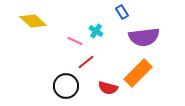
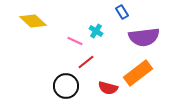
orange rectangle: rotated 8 degrees clockwise
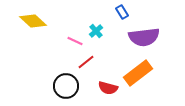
cyan cross: rotated 16 degrees clockwise
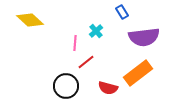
yellow diamond: moved 3 px left, 1 px up
pink line: moved 2 px down; rotated 70 degrees clockwise
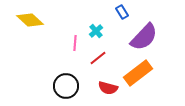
purple semicircle: rotated 40 degrees counterclockwise
red line: moved 12 px right, 4 px up
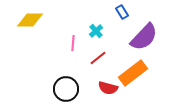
yellow diamond: rotated 44 degrees counterclockwise
pink line: moved 2 px left
orange rectangle: moved 5 px left
black circle: moved 3 px down
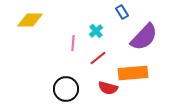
orange rectangle: rotated 32 degrees clockwise
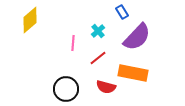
yellow diamond: rotated 40 degrees counterclockwise
cyan cross: moved 2 px right
purple semicircle: moved 7 px left
orange rectangle: rotated 16 degrees clockwise
red semicircle: moved 2 px left, 1 px up
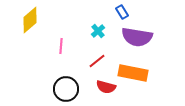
purple semicircle: rotated 56 degrees clockwise
pink line: moved 12 px left, 3 px down
red line: moved 1 px left, 3 px down
